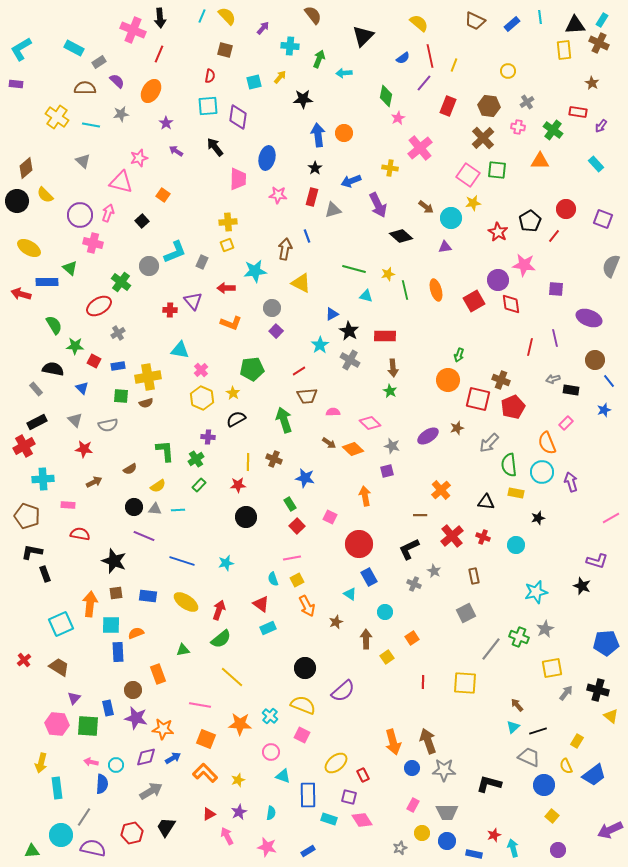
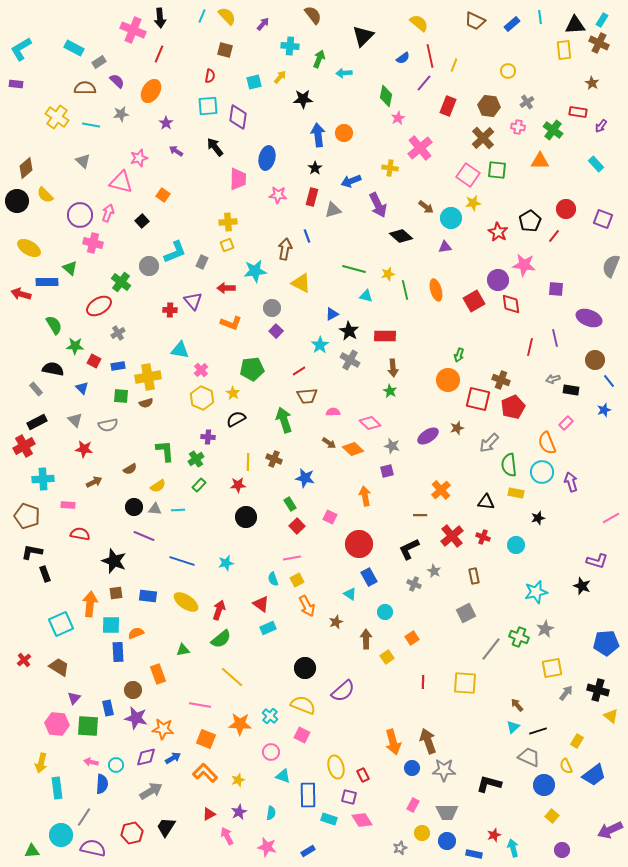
purple arrow at (263, 28): moved 4 px up
yellow ellipse at (336, 763): moved 4 px down; rotated 65 degrees counterclockwise
purple circle at (558, 850): moved 4 px right
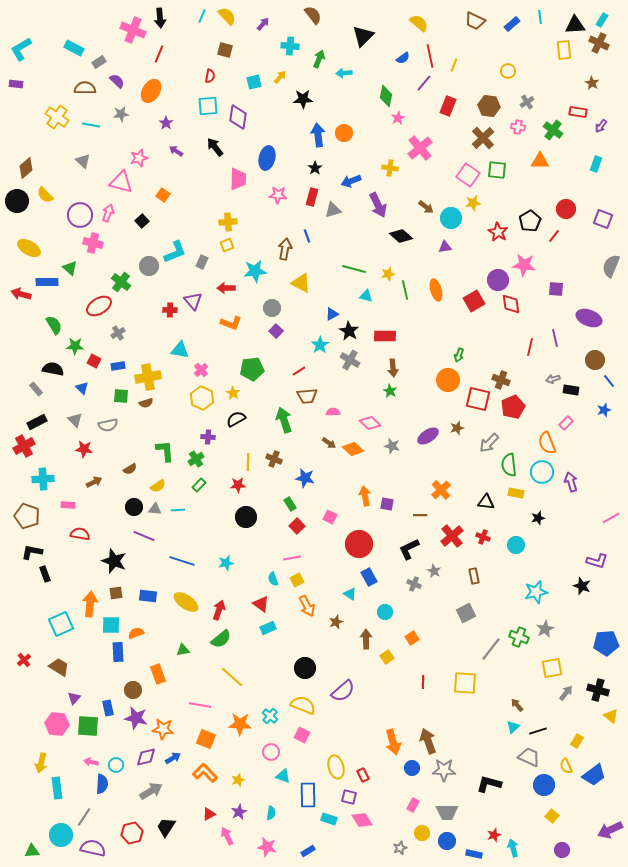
cyan rectangle at (596, 164): rotated 63 degrees clockwise
purple square at (387, 471): moved 33 px down; rotated 24 degrees clockwise
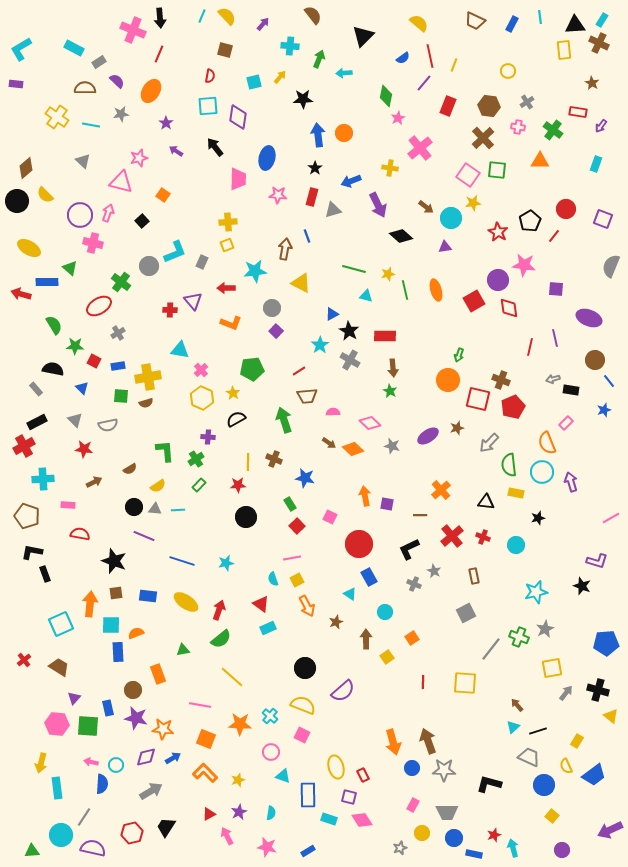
blue rectangle at (512, 24): rotated 21 degrees counterclockwise
red diamond at (511, 304): moved 2 px left, 4 px down
blue circle at (447, 841): moved 7 px right, 3 px up
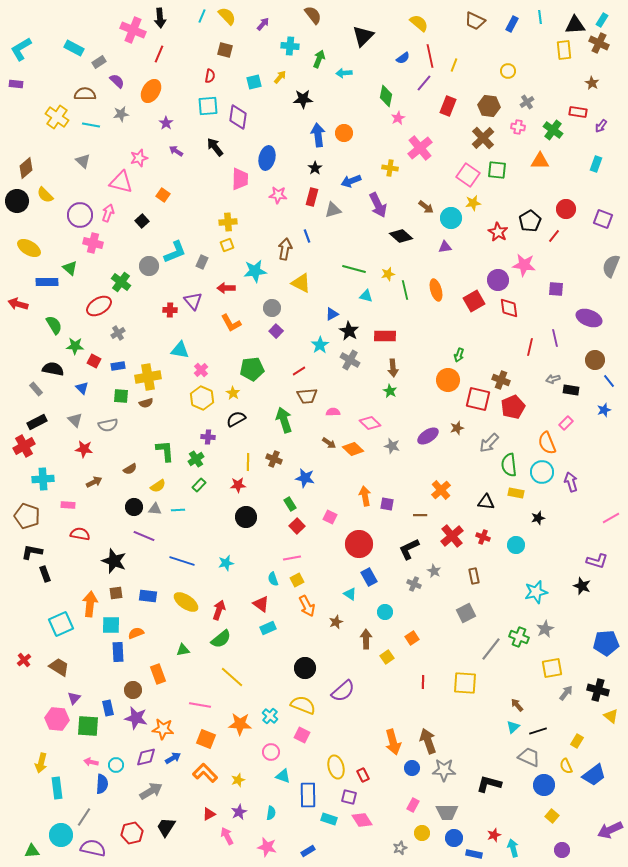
brown semicircle at (85, 88): moved 6 px down
pink trapezoid at (238, 179): moved 2 px right
red arrow at (21, 294): moved 3 px left, 10 px down
orange L-shape at (231, 323): rotated 40 degrees clockwise
pink hexagon at (57, 724): moved 5 px up
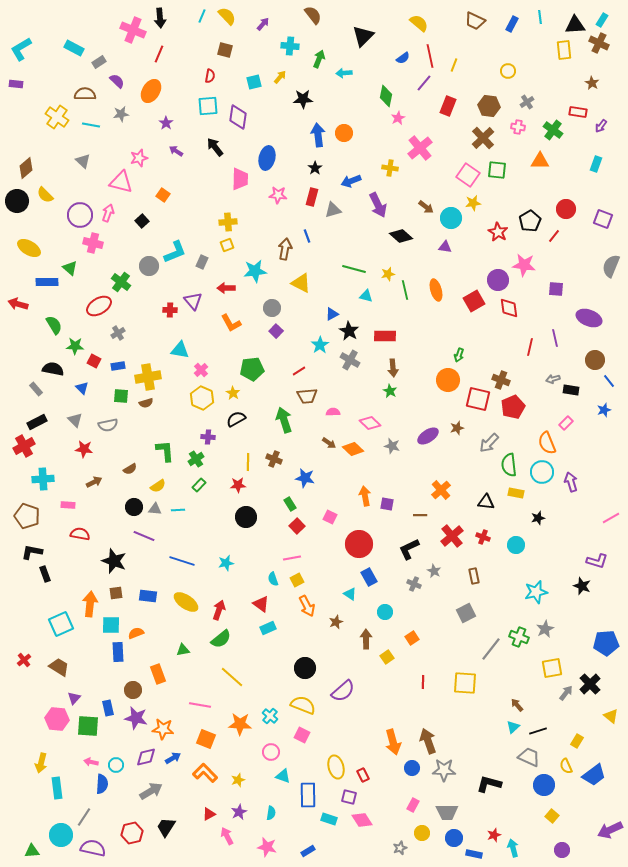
purple triangle at (445, 247): rotated 16 degrees clockwise
black cross at (598, 690): moved 8 px left, 6 px up; rotated 30 degrees clockwise
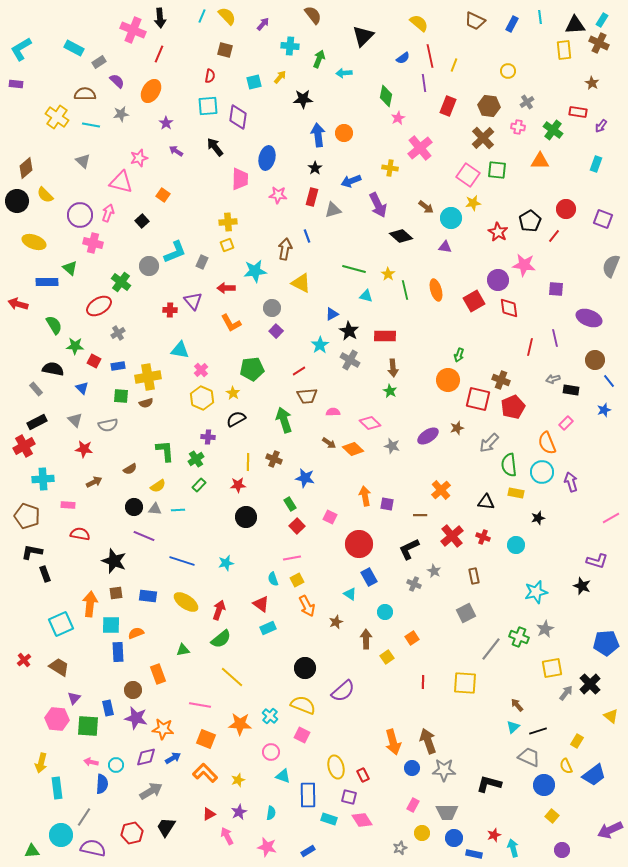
purple line at (424, 83): rotated 48 degrees counterclockwise
yellow ellipse at (29, 248): moved 5 px right, 6 px up; rotated 10 degrees counterclockwise
yellow star at (388, 274): rotated 24 degrees counterclockwise
